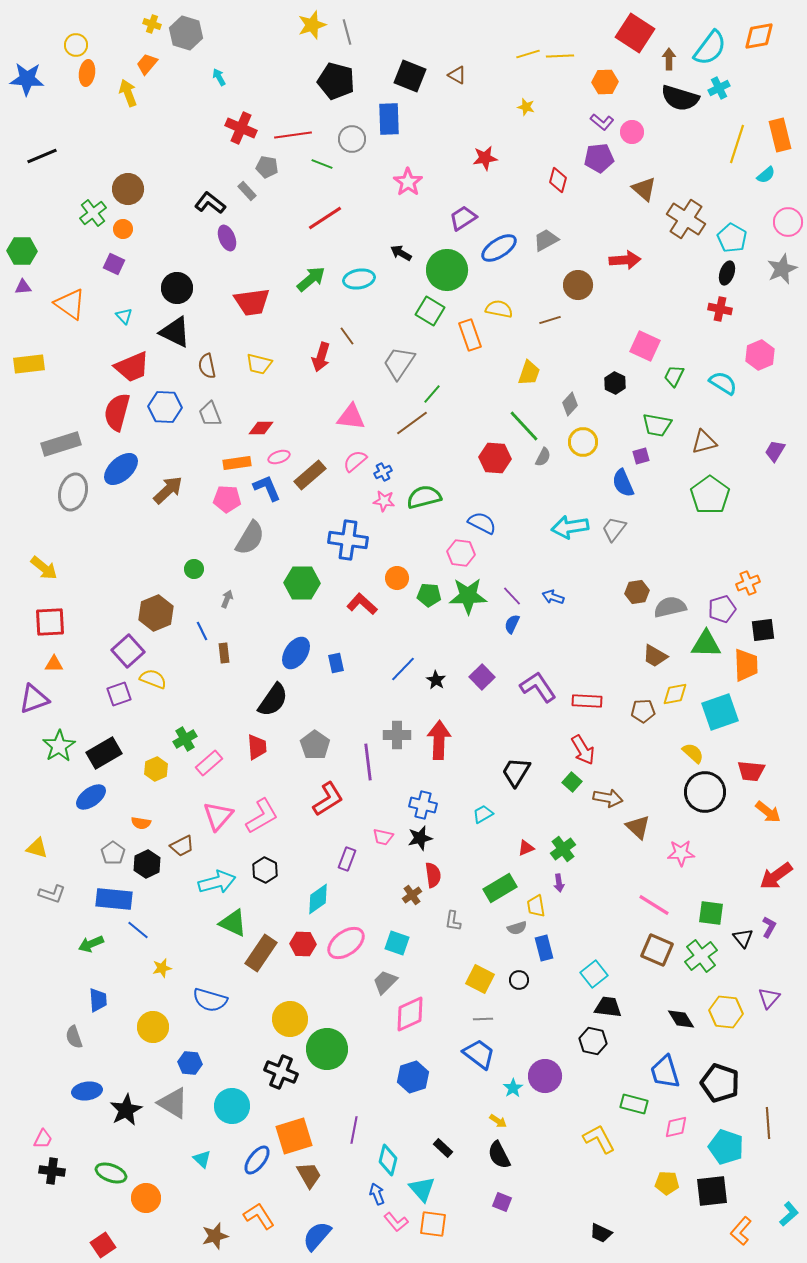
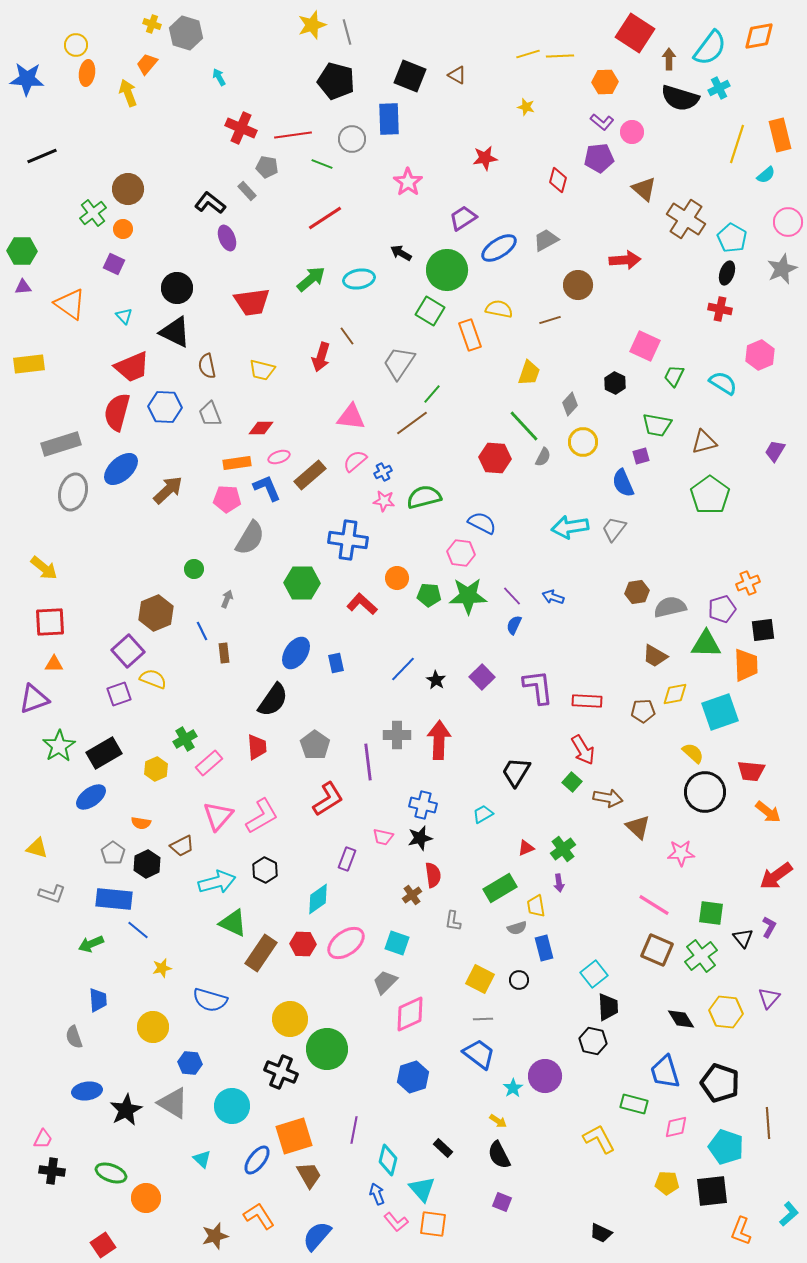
yellow trapezoid at (259, 364): moved 3 px right, 6 px down
blue semicircle at (512, 624): moved 2 px right, 1 px down
purple L-shape at (538, 687): rotated 27 degrees clockwise
black trapezoid at (608, 1007): rotated 80 degrees clockwise
orange L-shape at (741, 1231): rotated 20 degrees counterclockwise
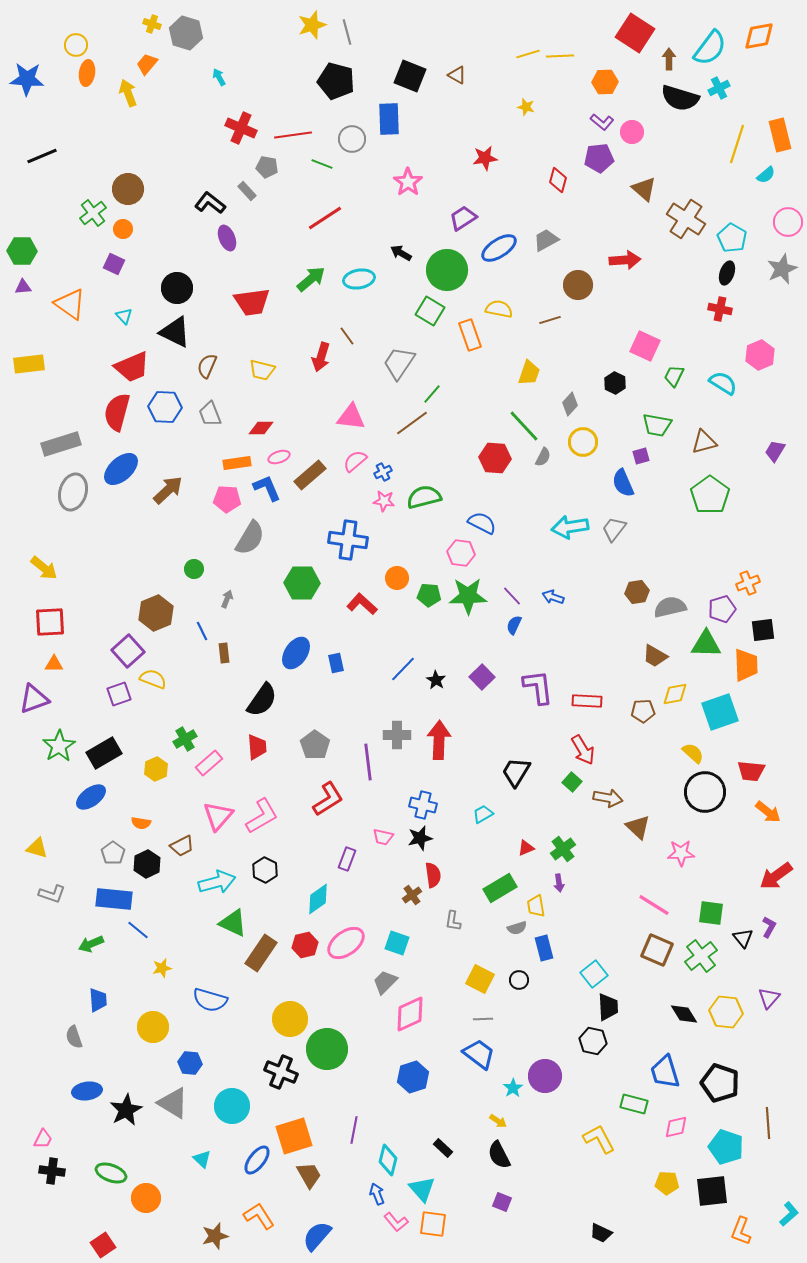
brown semicircle at (207, 366): rotated 35 degrees clockwise
black semicircle at (273, 700): moved 11 px left
red hexagon at (303, 944): moved 2 px right, 1 px down; rotated 15 degrees counterclockwise
black diamond at (681, 1019): moved 3 px right, 5 px up
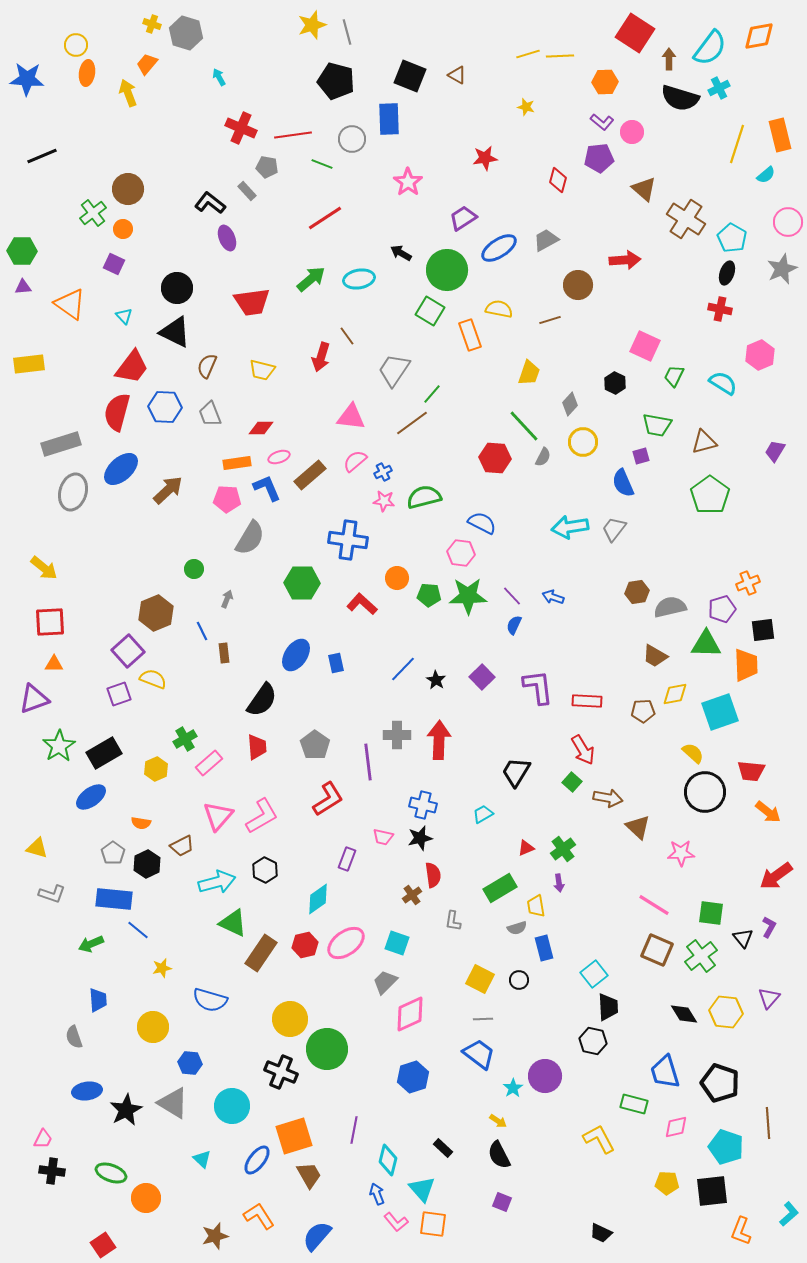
gray trapezoid at (399, 363): moved 5 px left, 7 px down
red trapezoid at (132, 367): rotated 30 degrees counterclockwise
blue ellipse at (296, 653): moved 2 px down
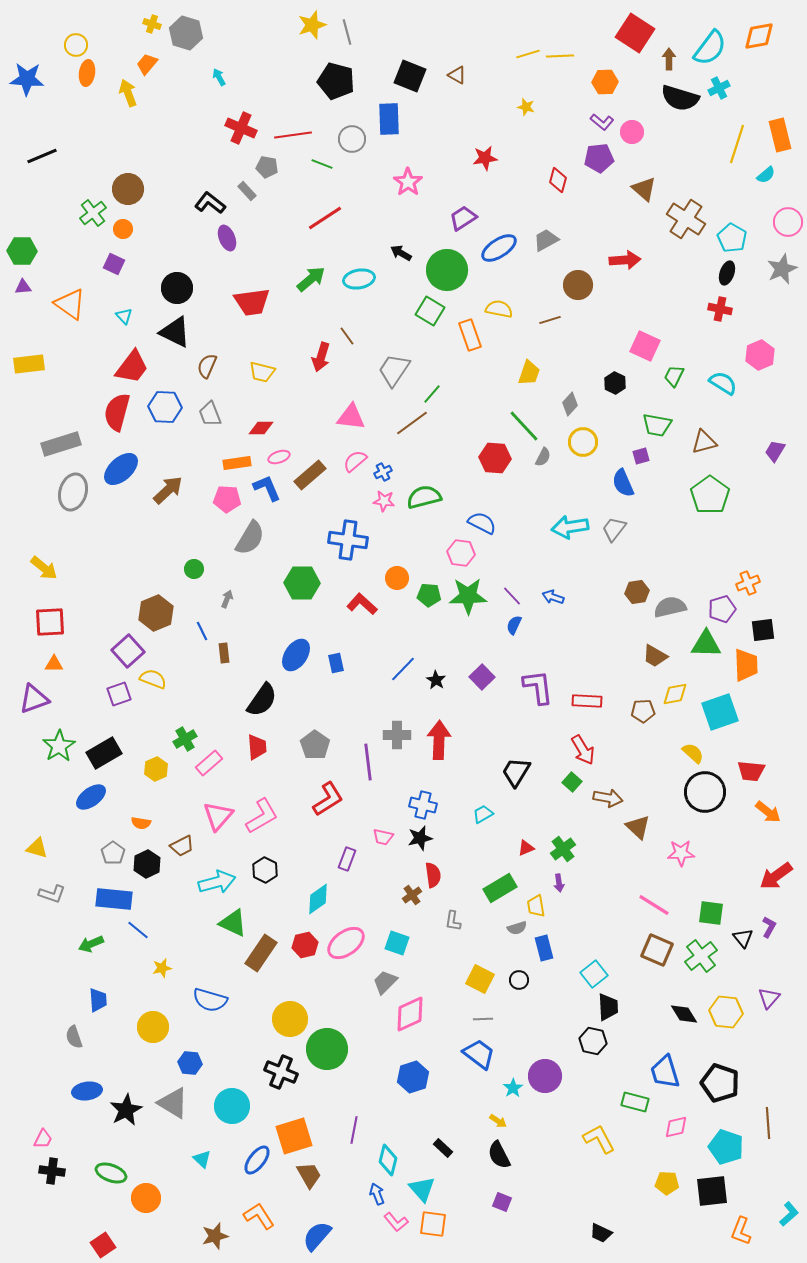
yellow trapezoid at (262, 370): moved 2 px down
green rectangle at (634, 1104): moved 1 px right, 2 px up
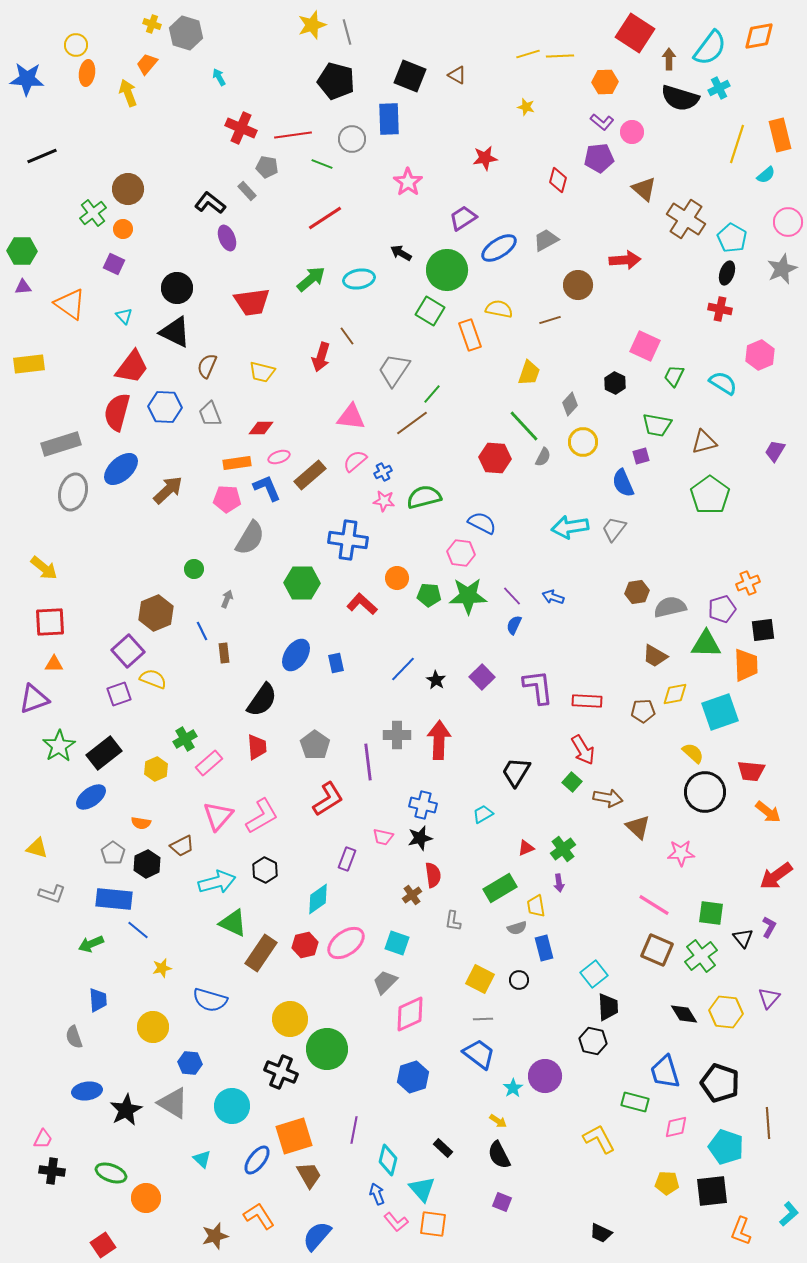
black rectangle at (104, 753): rotated 8 degrees counterclockwise
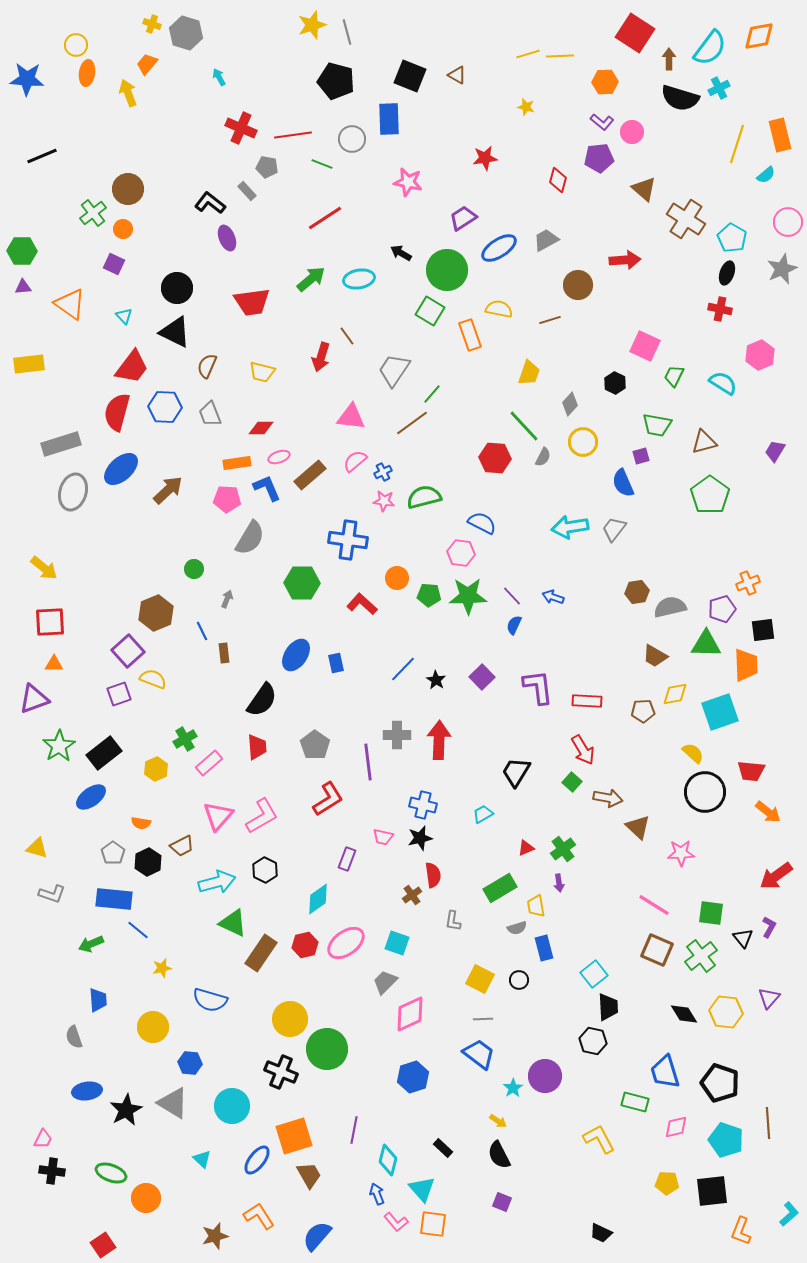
pink star at (408, 182): rotated 24 degrees counterclockwise
black hexagon at (147, 864): moved 1 px right, 2 px up
cyan pentagon at (726, 1147): moved 7 px up
